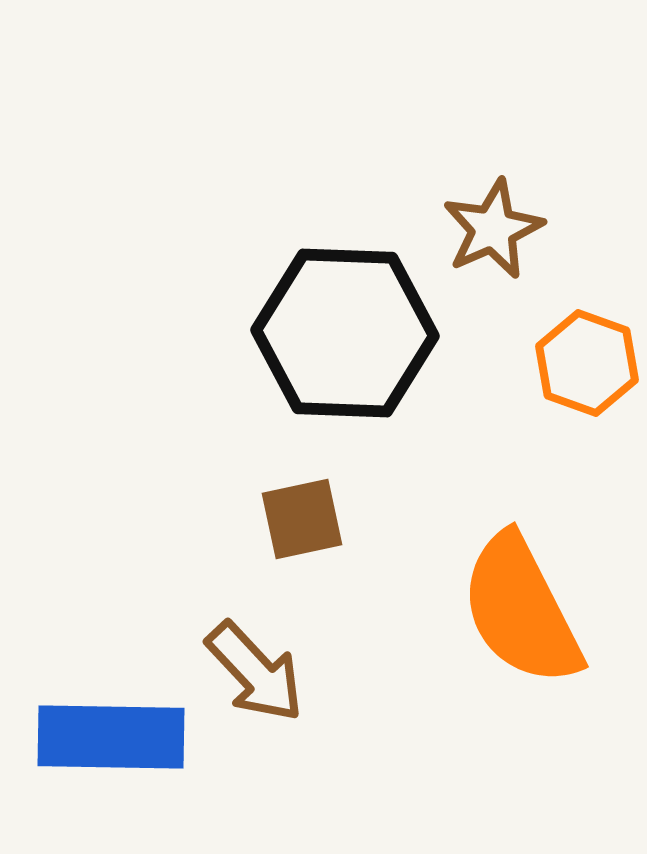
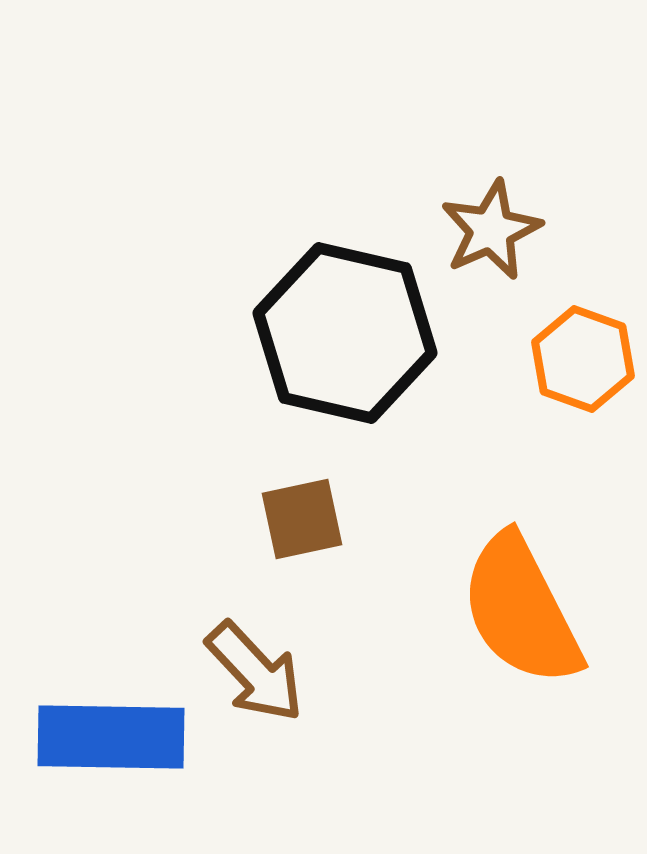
brown star: moved 2 px left, 1 px down
black hexagon: rotated 11 degrees clockwise
orange hexagon: moved 4 px left, 4 px up
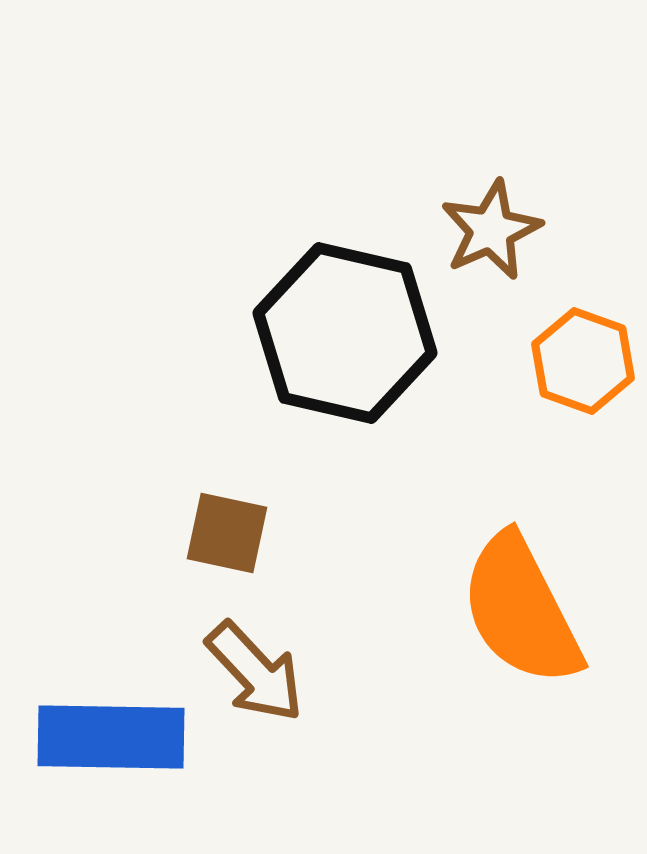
orange hexagon: moved 2 px down
brown square: moved 75 px left, 14 px down; rotated 24 degrees clockwise
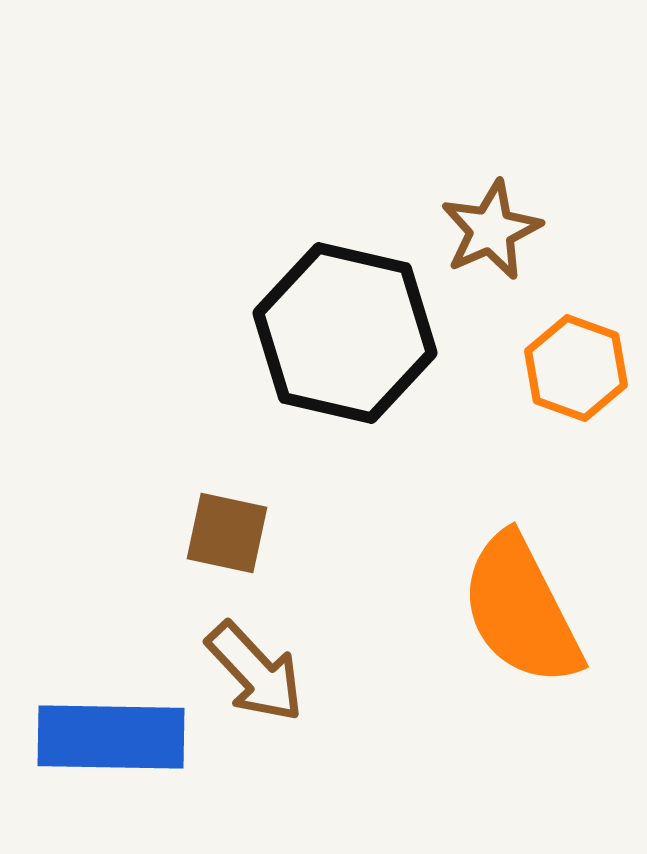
orange hexagon: moved 7 px left, 7 px down
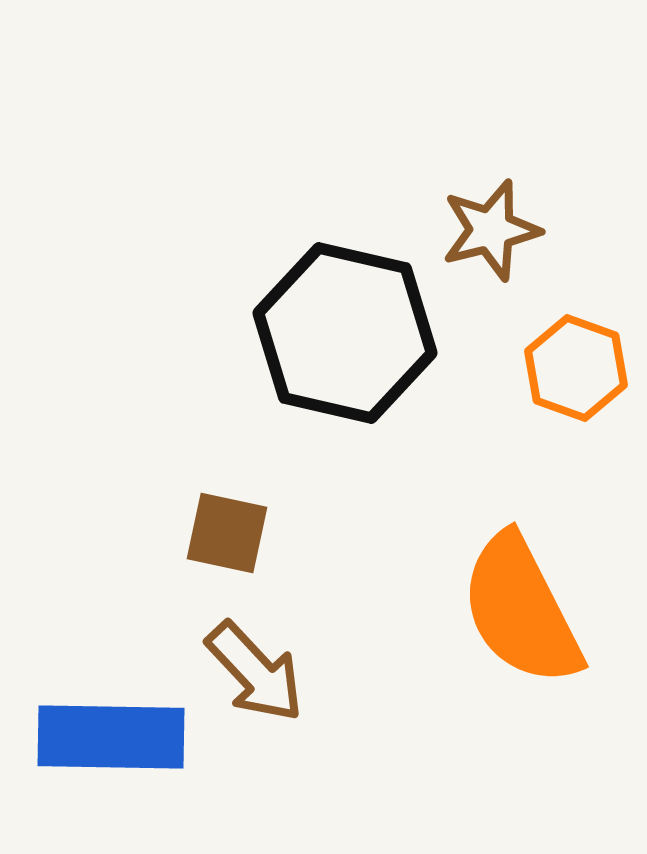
brown star: rotated 10 degrees clockwise
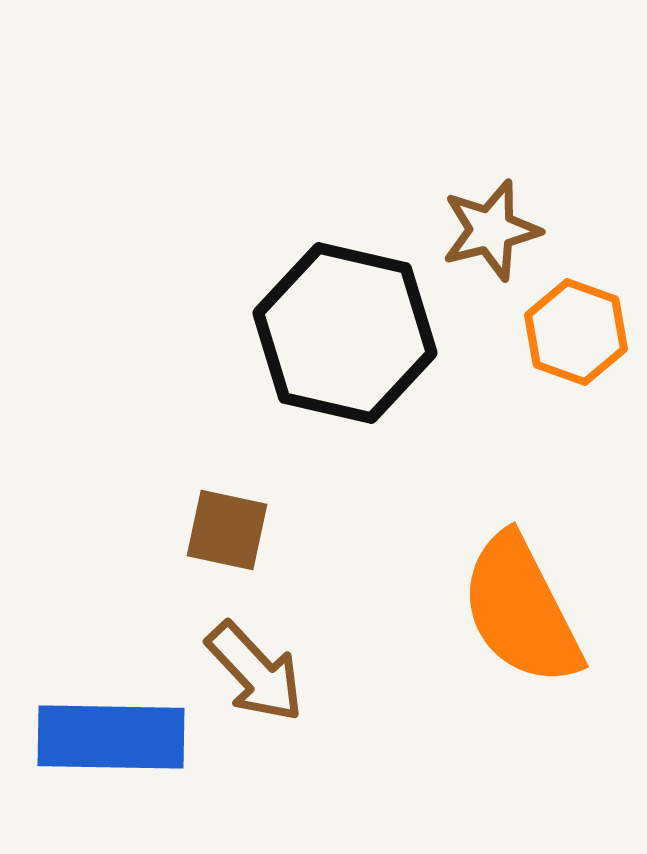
orange hexagon: moved 36 px up
brown square: moved 3 px up
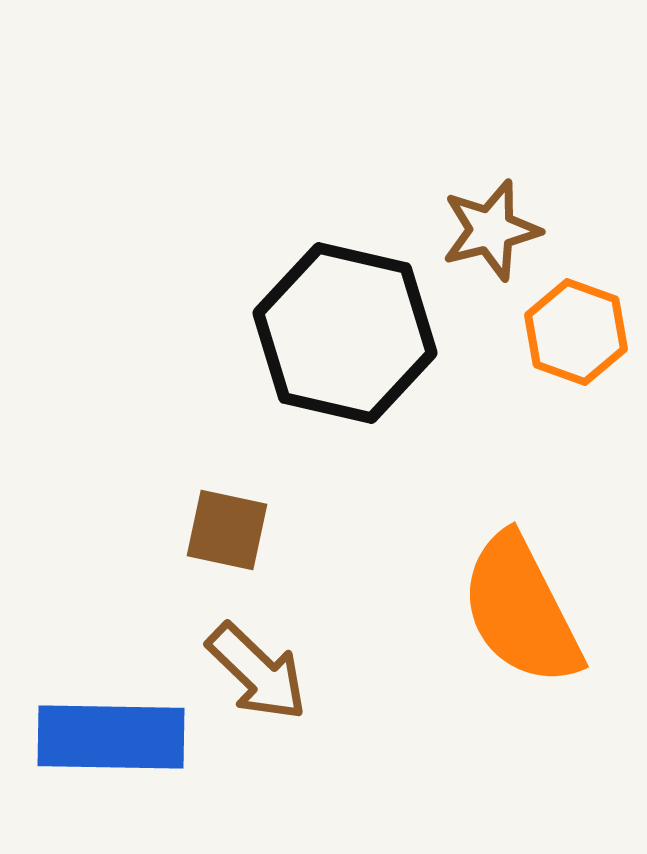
brown arrow: moved 2 px right; rotated 3 degrees counterclockwise
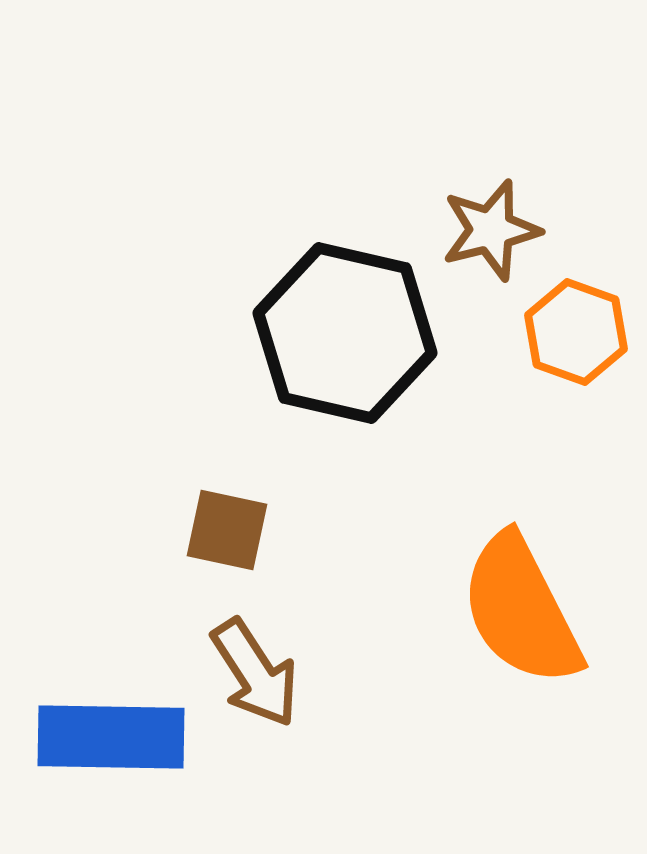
brown arrow: moved 2 px left, 1 px down; rotated 13 degrees clockwise
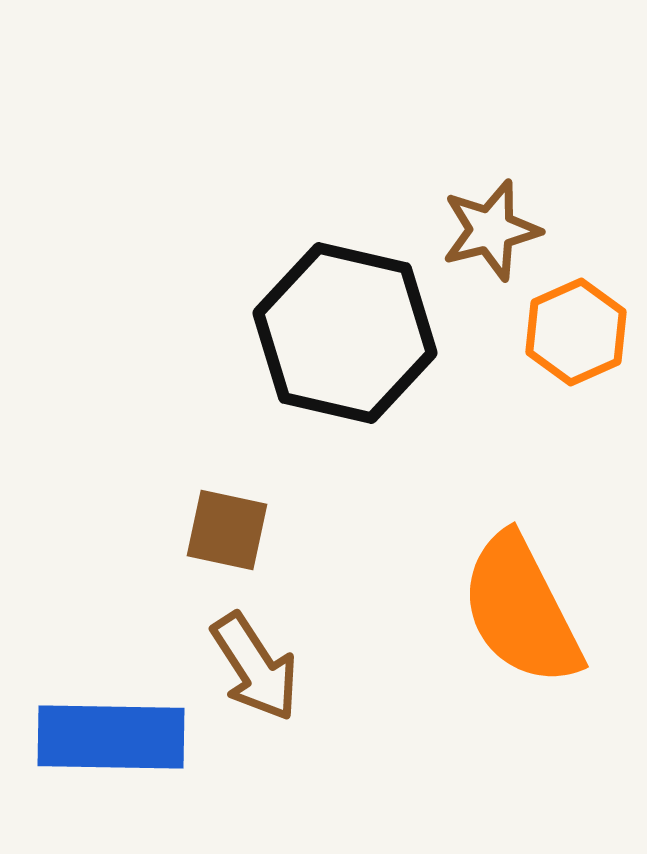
orange hexagon: rotated 16 degrees clockwise
brown arrow: moved 6 px up
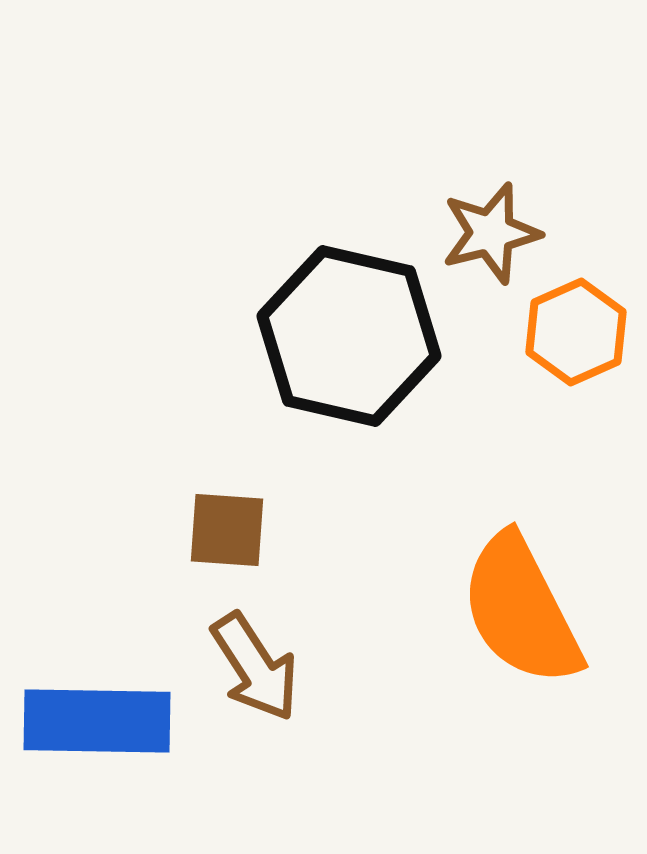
brown star: moved 3 px down
black hexagon: moved 4 px right, 3 px down
brown square: rotated 8 degrees counterclockwise
blue rectangle: moved 14 px left, 16 px up
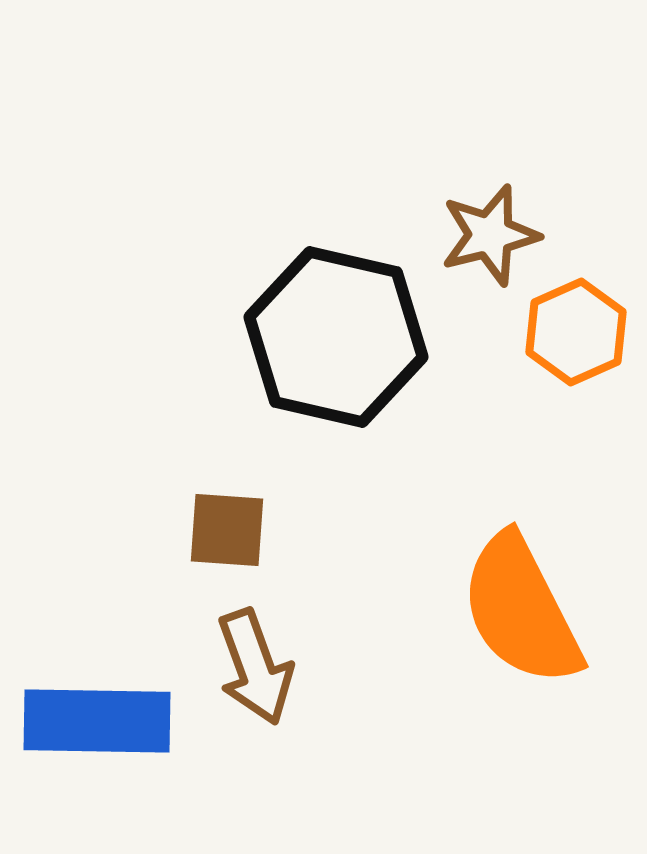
brown star: moved 1 px left, 2 px down
black hexagon: moved 13 px left, 1 px down
brown arrow: rotated 13 degrees clockwise
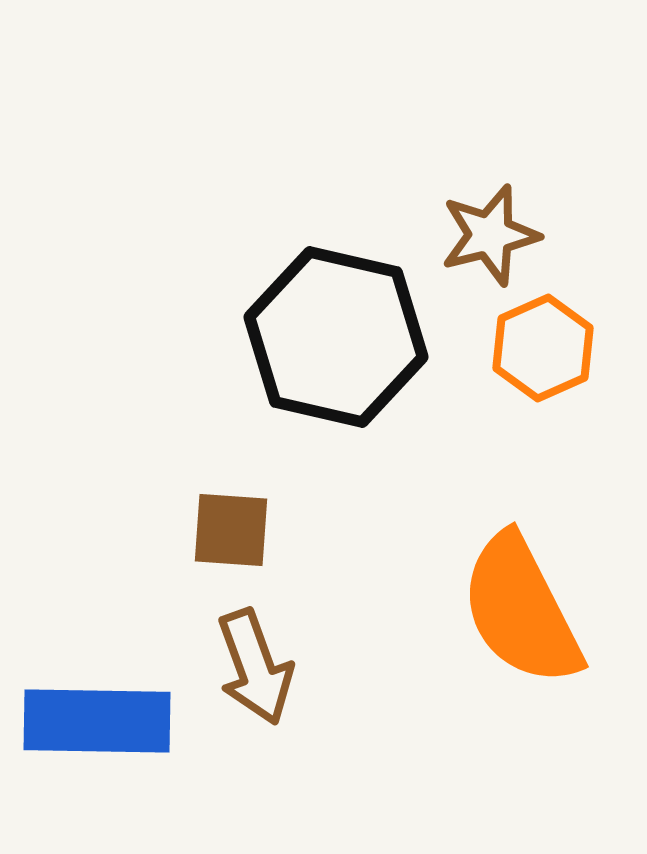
orange hexagon: moved 33 px left, 16 px down
brown square: moved 4 px right
